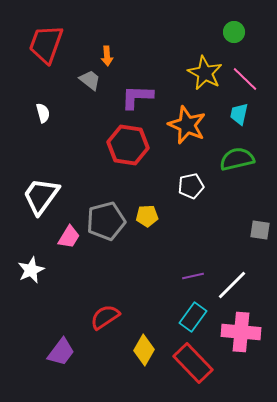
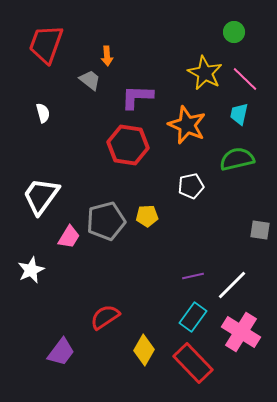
pink cross: rotated 27 degrees clockwise
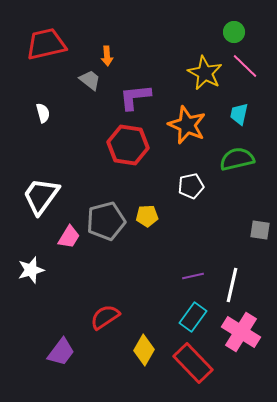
red trapezoid: rotated 57 degrees clockwise
pink line: moved 13 px up
purple L-shape: moved 2 px left; rotated 8 degrees counterclockwise
white star: rotated 8 degrees clockwise
white line: rotated 32 degrees counterclockwise
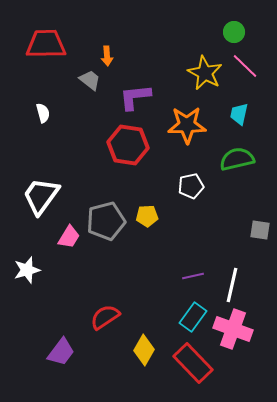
red trapezoid: rotated 12 degrees clockwise
orange star: rotated 24 degrees counterclockwise
white star: moved 4 px left
pink cross: moved 8 px left, 3 px up; rotated 12 degrees counterclockwise
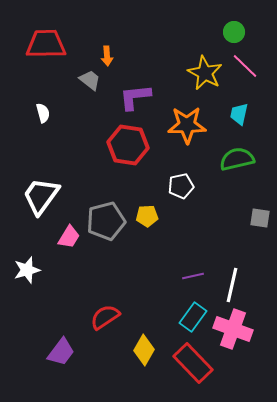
white pentagon: moved 10 px left
gray square: moved 12 px up
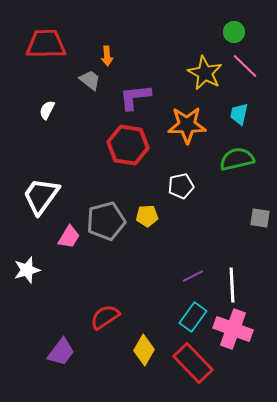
white semicircle: moved 4 px right, 3 px up; rotated 138 degrees counterclockwise
purple line: rotated 15 degrees counterclockwise
white line: rotated 16 degrees counterclockwise
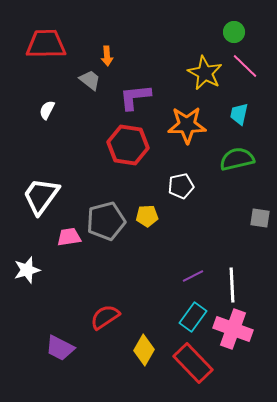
pink trapezoid: rotated 130 degrees counterclockwise
purple trapezoid: moved 1 px left, 4 px up; rotated 80 degrees clockwise
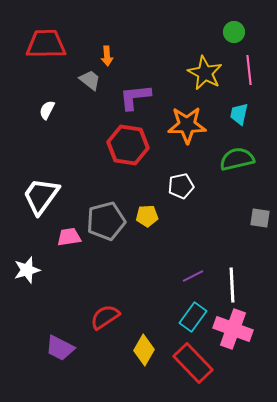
pink line: moved 4 px right, 4 px down; rotated 40 degrees clockwise
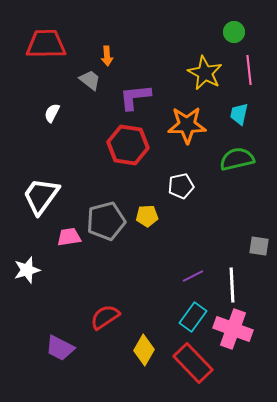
white semicircle: moved 5 px right, 3 px down
gray square: moved 1 px left, 28 px down
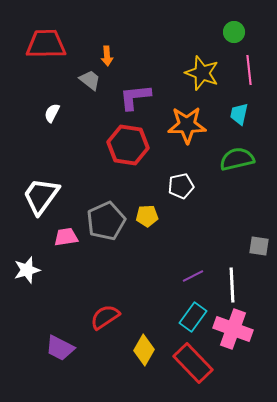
yellow star: moved 3 px left; rotated 8 degrees counterclockwise
gray pentagon: rotated 9 degrees counterclockwise
pink trapezoid: moved 3 px left
